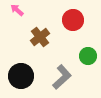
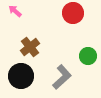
pink arrow: moved 2 px left, 1 px down
red circle: moved 7 px up
brown cross: moved 10 px left, 10 px down
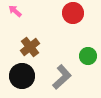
black circle: moved 1 px right
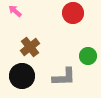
gray L-shape: moved 2 px right; rotated 40 degrees clockwise
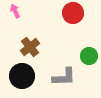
pink arrow: rotated 24 degrees clockwise
green circle: moved 1 px right
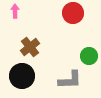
pink arrow: rotated 24 degrees clockwise
gray L-shape: moved 6 px right, 3 px down
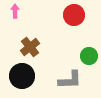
red circle: moved 1 px right, 2 px down
